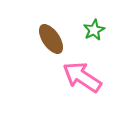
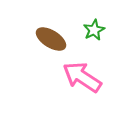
brown ellipse: rotated 24 degrees counterclockwise
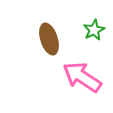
brown ellipse: moved 2 px left; rotated 40 degrees clockwise
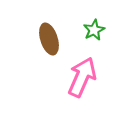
pink arrow: rotated 81 degrees clockwise
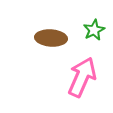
brown ellipse: moved 2 px right, 1 px up; rotated 68 degrees counterclockwise
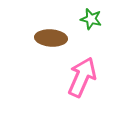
green star: moved 3 px left, 11 px up; rotated 30 degrees counterclockwise
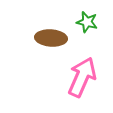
green star: moved 4 px left, 3 px down
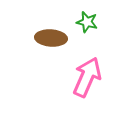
pink arrow: moved 5 px right
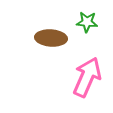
green star: rotated 10 degrees counterclockwise
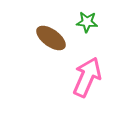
brown ellipse: rotated 32 degrees clockwise
